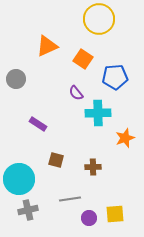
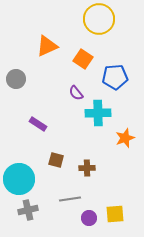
brown cross: moved 6 px left, 1 px down
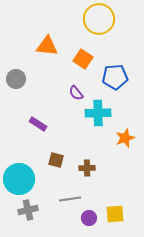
orange triangle: rotated 30 degrees clockwise
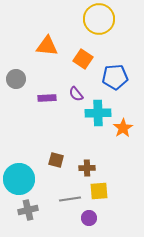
purple semicircle: moved 1 px down
purple rectangle: moved 9 px right, 26 px up; rotated 36 degrees counterclockwise
orange star: moved 2 px left, 10 px up; rotated 12 degrees counterclockwise
yellow square: moved 16 px left, 23 px up
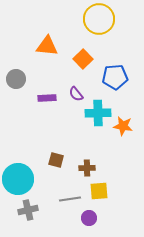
orange square: rotated 12 degrees clockwise
orange star: moved 2 px up; rotated 30 degrees counterclockwise
cyan circle: moved 1 px left
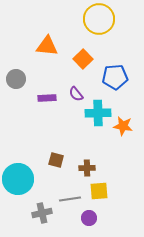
gray cross: moved 14 px right, 3 px down
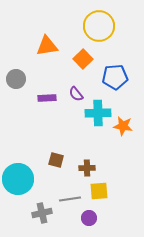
yellow circle: moved 7 px down
orange triangle: rotated 15 degrees counterclockwise
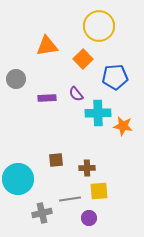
brown square: rotated 21 degrees counterclockwise
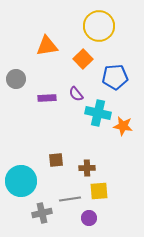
cyan cross: rotated 15 degrees clockwise
cyan circle: moved 3 px right, 2 px down
